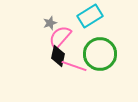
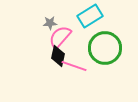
gray star: rotated 16 degrees clockwise
green circle: moved 5 px right, 6 px up
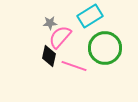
black diamond: moved 9 px left
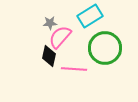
pink line: moved 3 px down; rotated 15 degrees counterclockwise
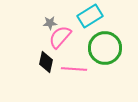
black diamond: moved 3 px left, 6 px down
